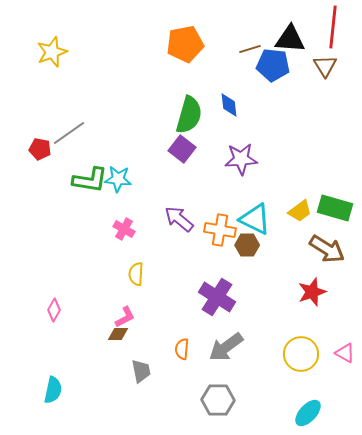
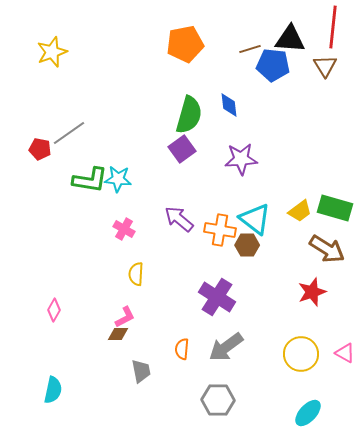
purple square: rotated 16 degrees clockwise
cyan triangle: rotated 12 degrees clockwise
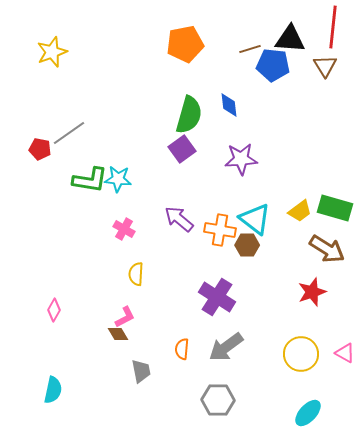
brown diamond: rotated 60 degrees clockwise
